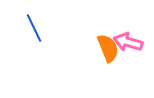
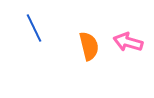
orange semicircle: moved 19 px left, 2 px up; rotated 8 degrees clockwise
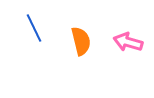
orange semicircle: moved 8 px left, 5 px up
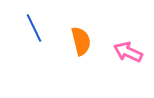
pink arrow: moved 10 px down; rotated 8 degrees clockwise
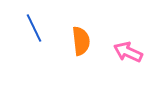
orange semicircle: rotated 8 degrees clockwise
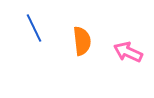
orange semicircle: moved 1 px right
